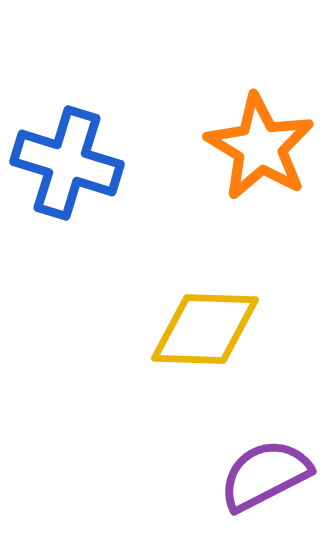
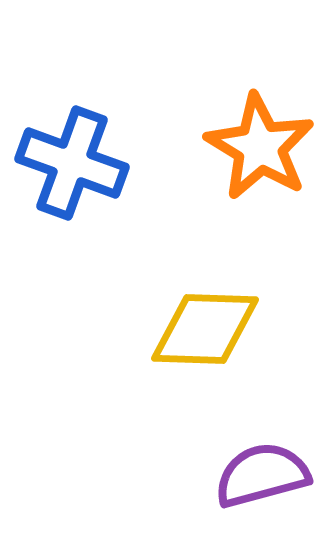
blue cross: moved 5 px right; rotated 3 degrees clockwise
purple semicircle: moved 3 px left; rotated 12 degrees clockwise
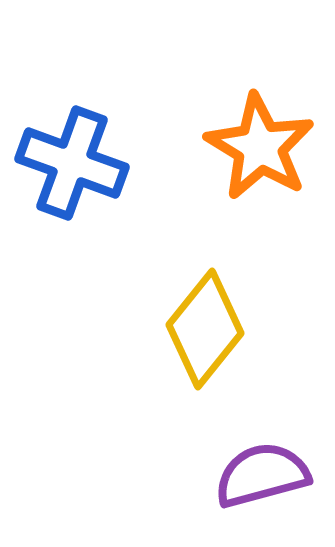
yellow diamond: rotated 53 degrees counterclockwise
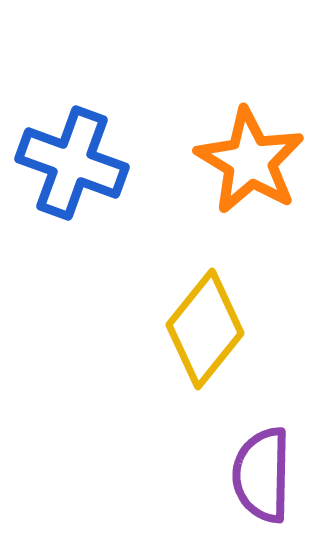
orange star: moved 10 px left, 14 px down
purple semicircle: rotated 74 degrees counterclockwise
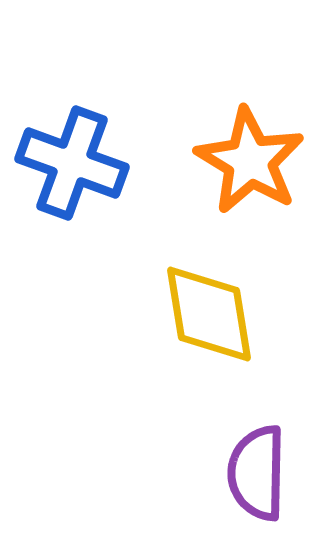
yellow diamond: moved 4 px right, 15 px up; rotated 48 degrees counterclockwise
purple semicircle: moved 5 px left, 2 px up
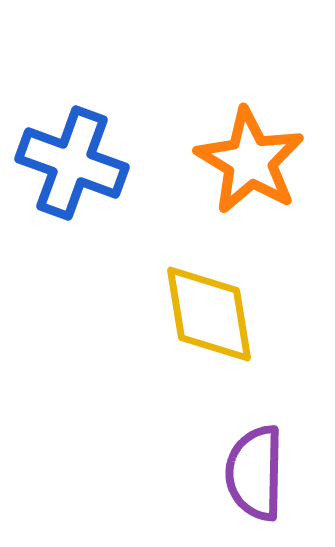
purple semicircle: moved 2 px left
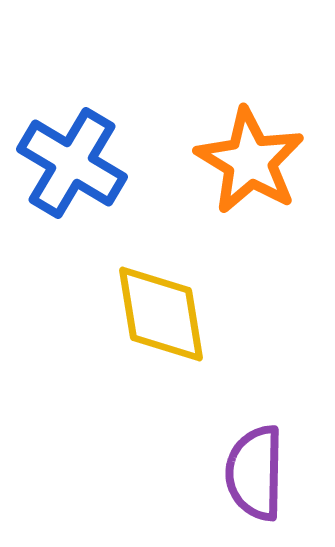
blue cross: rotated 11 degrees clockwise
yellow diamond: moved 48 px left
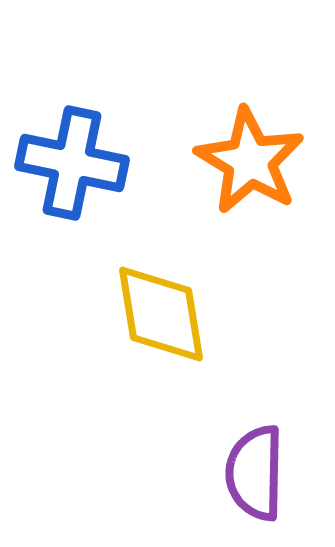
blue cross: rotated 19 degrees counterclockwise
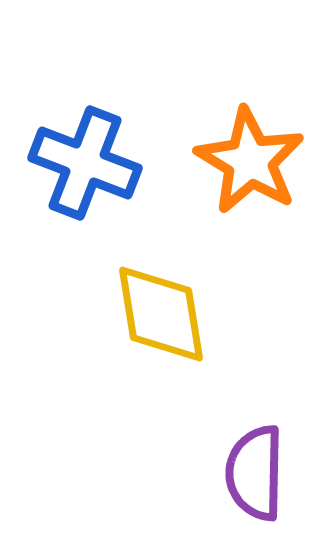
blue cross: moved 13 px right; rotated 9 degrees clockwise
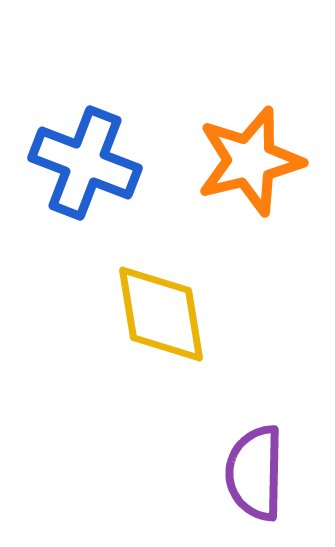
orange star: rotated 27 degrees clockwise
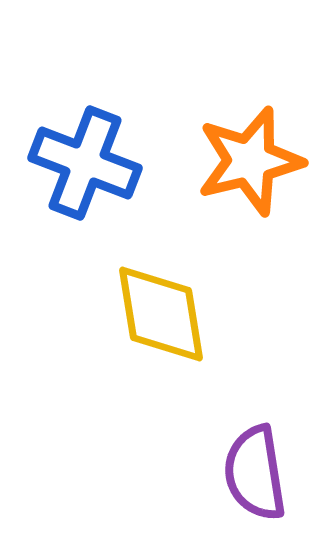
purple semicircle: rotated 10 degrees counterclockwise
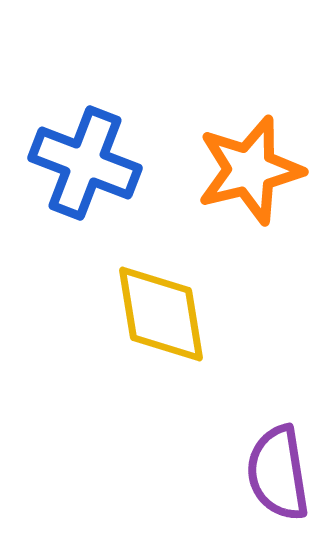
orange star: moved 9 px down
purple semicircle: moved 23 px right
